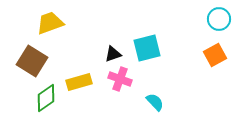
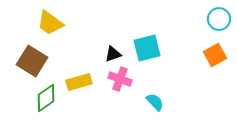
yellow trapezoid: rotated 124 degrees counterclockwise
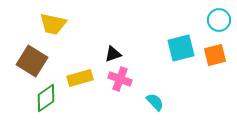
cyan circle: moved 1 px down
yellow trapezoid: moved 3 px right, 1 px down; rotated 24 degrees counterclockwise
cyan square: moved 34 px right
orange square: rotated 15 degrees clockwise
yellow rectangle: moved 1 px right, 4 px up
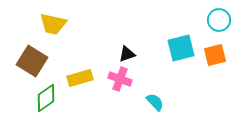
black triangle: moved 14 px right
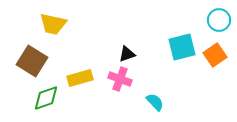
cyan square: moved 1 px right, 1 px up
orange square: rotated 20 degrees counterclockwise
green diamond: rotated 16 degrees clockwise
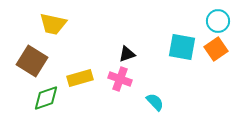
cyan circle: moved 1 px left, 1 px down
cyan square: rotated 24 degrees clockwise
orange square: moved 1 px right, 6 px up
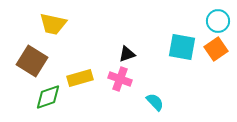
green diamond: moved 2 px right, 1 px up
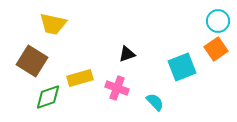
cyan square: moved 20 px down; rotated 32 degrees counterclockwise
pink cross: moved 3 px left, 9 px down
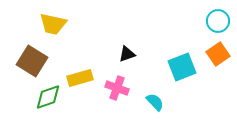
orange square: moved 2 px right, 5 px down
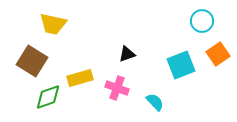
cyan circle: moved 16 px left
cyan square: moved 1 px left, 2 px up
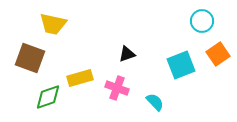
brown square: moved 2 px left, 3 px up; rotated 12 degrees counterclockwise
